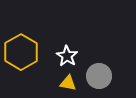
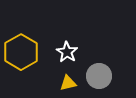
white star: moved 4 px up
yellow triangle: rotated 24 degrees counterclockwise
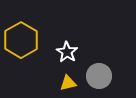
yellow hexagon: moved 12 px up
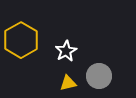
white star: moved 1 px left, 1 px up; rotated 10 degrees clockwise
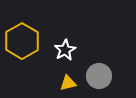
yellow hexagon: moved 1 px right, 1 px down
white star: moved 1 px left, 1 px up
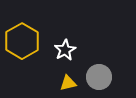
gray circle: moved 1 px down
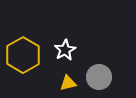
yellow hexagon: moved 1 px right, 14 px down
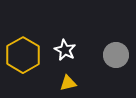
white star: rotated 15 degrees counterclockwise
gray circle: moved 17 px right, 22 px up
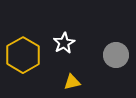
white star: moved 1 px left, 7 px up; rotated 15 degrees clockwise
yellow triangle: moved 4 px right, 1 px up
